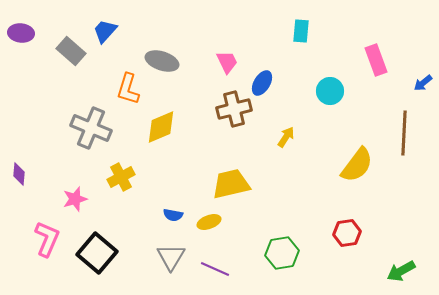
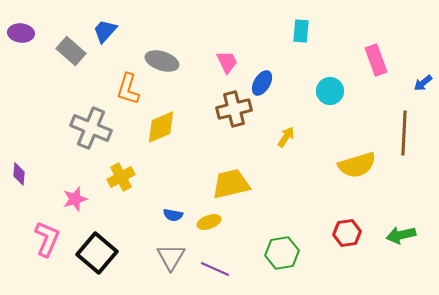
yellow semicircle: rotated 36 degrees clockwise
green arrow: moved 36 px up; rotated 16 degrees clockwise
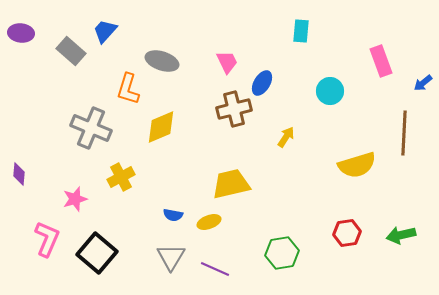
pink rectangle: moved 5 px right, 1 px down
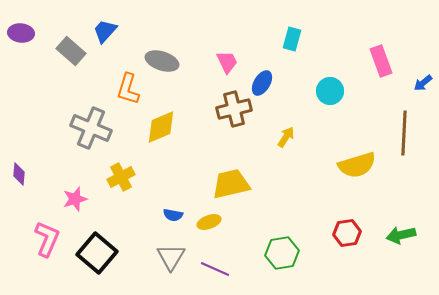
cyan rectangle: moved 9 px left, 8 px down; rotated 10 degrees clockwise
